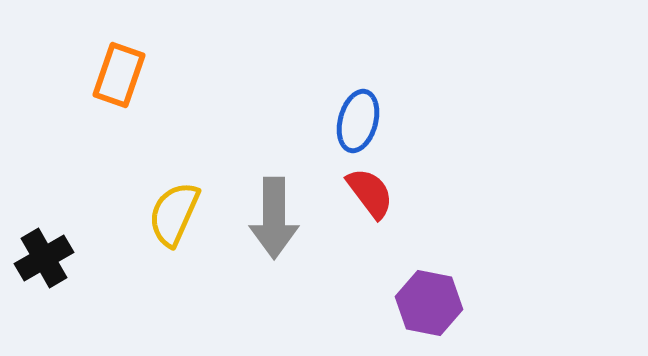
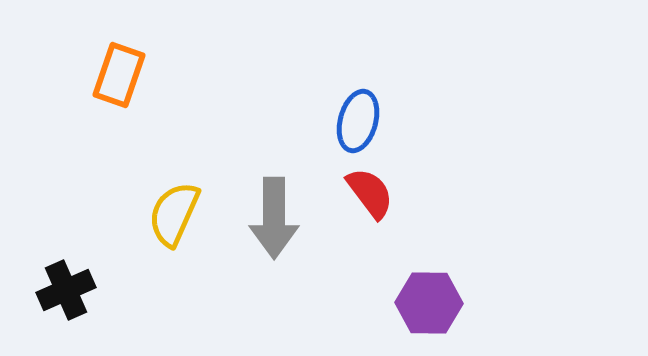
black cross: moved 22 px right, 32 px down; rotated 6 degrees clockwise
purple hexagon: rotated 10 degrees counterclockwise
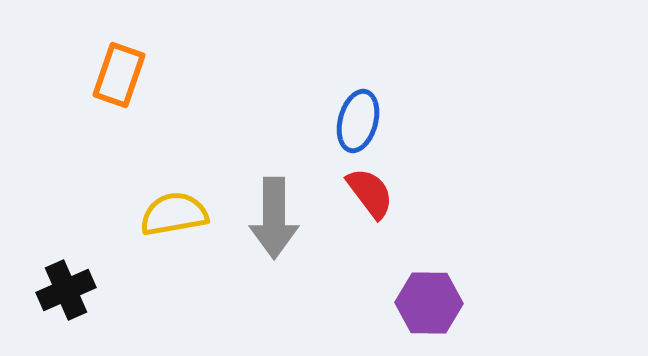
yellow semicircle: rotated 56 degrees clockwise
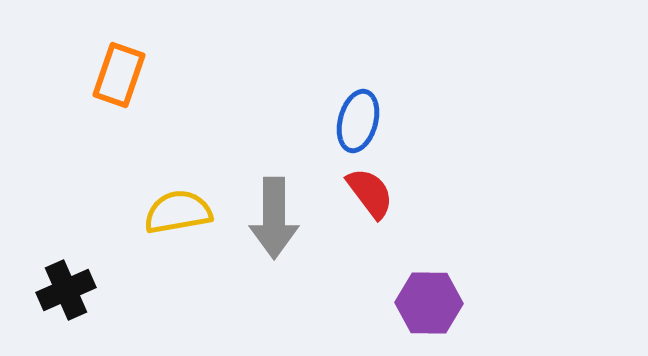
yellow semicircle: moved 4 px right, 2 px up
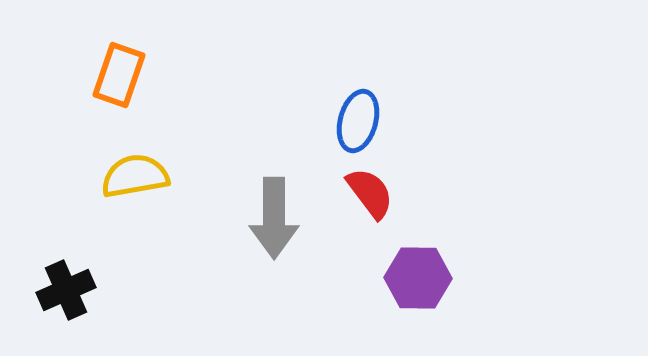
yellow semicircle: moved 43 px left, 36 px up
purple hexagon: moved 11 px left, 25 px up
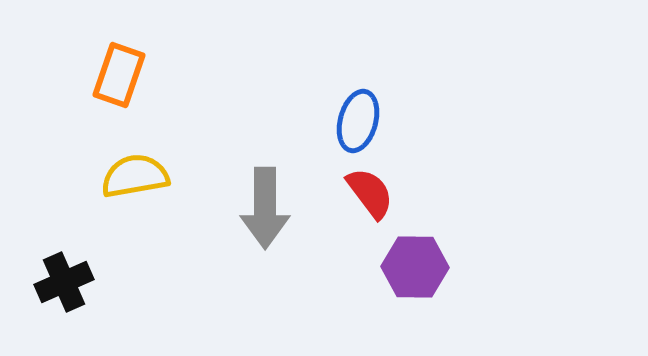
gray arrow: moved 9 px left, 10 px up
purple hexagon: moved 3 px left, 11 px up
black cross: moved 2 px left, 8 px up
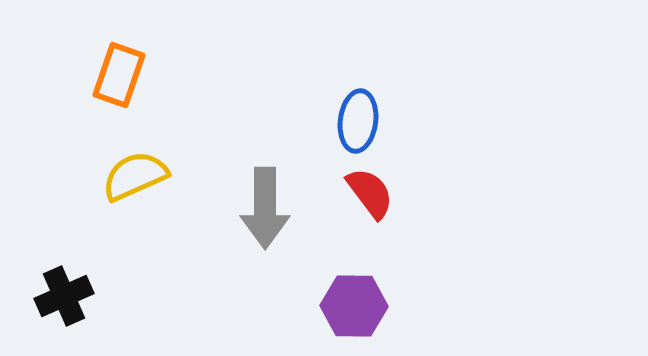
blue ellipse: rotated 8 degrees counterclockwise
yellow semicircle: rotated 14 degrees counterclockwise
purple hexagon: moved 61 px left, 39 px down
black cross: moved 14 px down
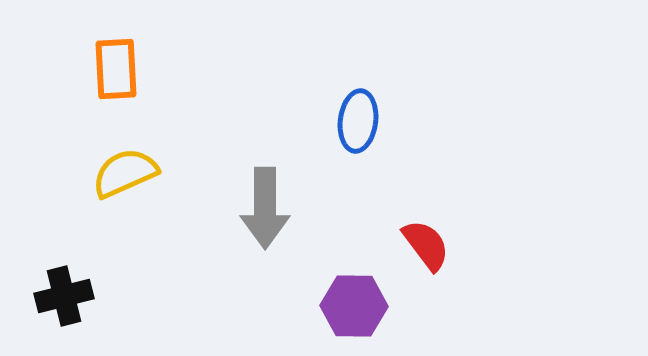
orange rectangle: moved 3 px left, 6 px up; rotated 22 degrees counterclockwise
yellow semicircle: moved 10 px left, 3 px up
red semicircle: moved 56 px right, 52 px down
black cross: rotated 10 degrees clockwise
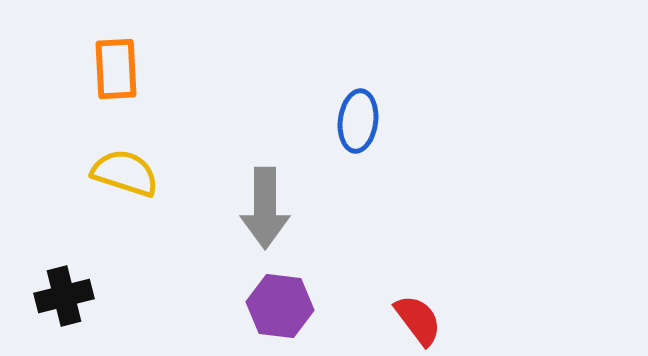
yellow semicircle: rotated 42 degrees clockwise
red semicircle: moved 8 px left, 75 px down
purple hexagon: moved 74 px left; rotated 6 degrees clockwise
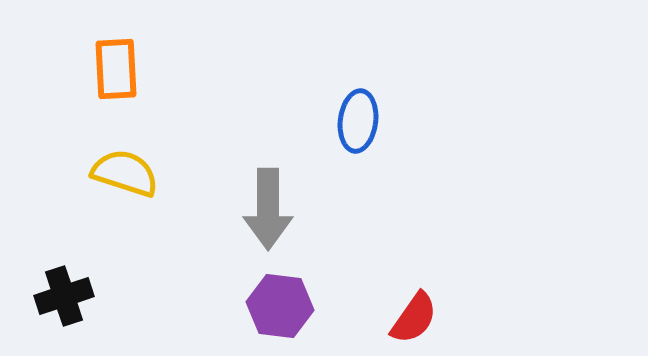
gray arrow: moved 3 px right, 1 px down
black cross: rotated 4 degrees counterclockwise
red semicircle: moved 4 px left, 2 px up; rotated 72 degrees clockwise
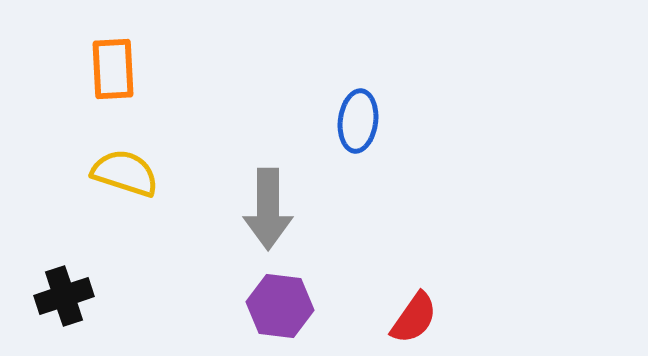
orange rectangle: moved 3 px left
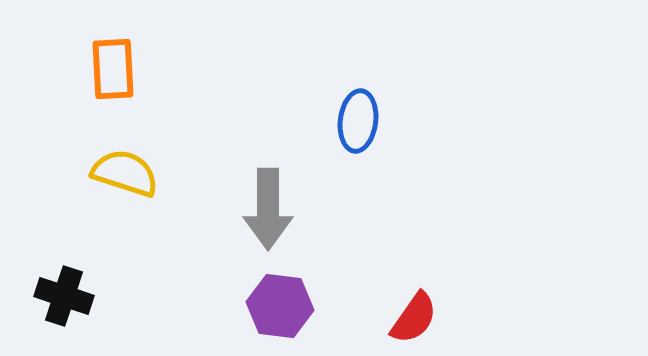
black cross: rotated 36 degrees clockwise
